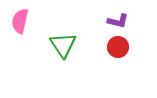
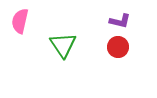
purple L-shape: moved 2 px right
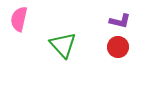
pink semicircle: moved 1 px left, 2 px up
green triangle: rotated 8 degrees counterclockwise
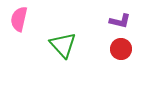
red circle: moved 3 px right, 2 px down
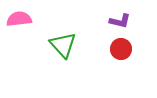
pink semicircle: rotated 70 degrees clockwise
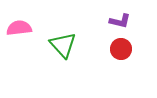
pink semicircle: moved 9 px down
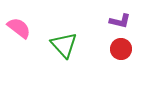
pink semicircle: rotated 45 degrees clockwise
green triangle: moved 1 px right
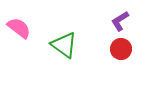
purple L-shape: rotated 135 degrees clockwise
green triangle: rotated 12 degrees counterclockwise
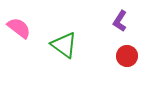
purple L-shape: rotated 25 degrees counterclockwise
red circle: moved 6 px right, 7 px down
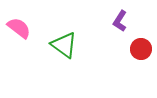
red circle: moved 14 px right, 7 px up
